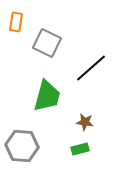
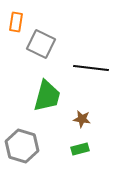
gray square: moved 6 px left, 1 px down
black line: rotated 48 degrees clockwise
brown star: moved 3 px left, 3 px up
gray hexagon: rotated 12 degrees clockwise
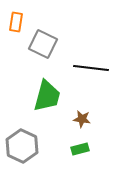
gray square: moved 2 px right
gray hexagon: rotated 8 degrees clockwise
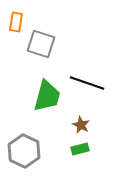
gray square: moved 2 px left; rotated 8 degrees counterclockwise
black line: moved 4 px left, 15 px down; rotated 12 degrees clockwise
brown star: moved 1 px left, 6 px down; rotated 18 degrees clockwise
gray hexagon: moved 2 px right, 5 px down
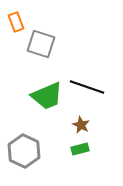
orange rectangle: rotated 30 degrees counterclockwise
black line: moved 4 px down
green trapezoid: rotated 52 degrees clockwise
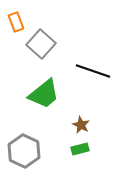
gray square: rotated 24 degrees clockwise
black line: moved 6 px right, 16 px up
green trapezoid: moved 3 px left, 2 px up; rotated 16 degrees counterclockwise
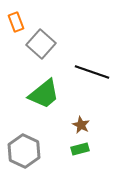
black line: moved 1 px left, 1 px down
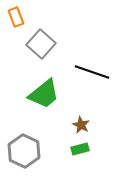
orange rectangle: moved 5 px up
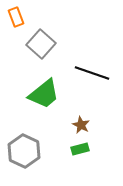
black line: moved 1 px down
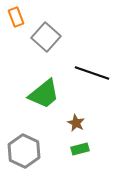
gray square: moved 5 px right, 7 px up
brown star: moved 5 px left, 2 px up
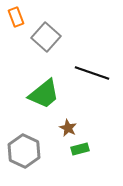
brown star: moved 8 px left, 5 px down
